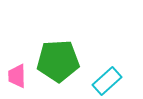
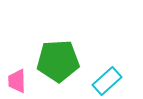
pink trapezoid: moved 5 px down
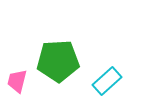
pink trapezoid: rotated 15 degrees clockwise
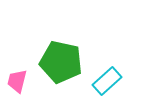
green pentagon: moved 3 px right, 1 px down; rotated 15 degrees clockwise
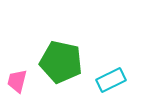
cyan rectangle: moved 4 px right, 1 px up; rotated 16 degrees clockwise
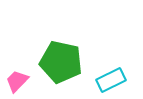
pink trapezoid: rotated 30 degrees clockwise
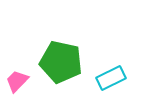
cyan rectangle: moved 2 px up
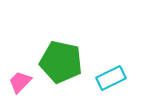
pink trapezoid: moved 3 px right, 1 px down
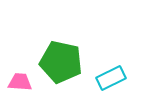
pink trapezoid: rotated 50 degrees clockwise
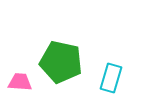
cyan rectangle: rotated 48 degrees counterclockwise
